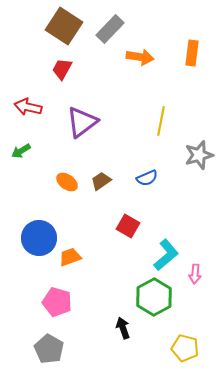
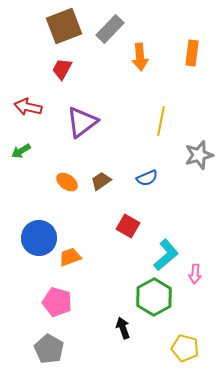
brown square: rotated 36 degrees clockwise
orange arrow: rotated 76 degrees clockwise
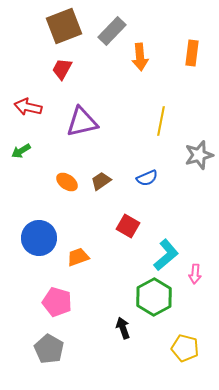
gray rectangle: moved 2 px right, 2 px down
purple triangle: rotated 24 degrees clockwise
orange trapezoid: moved 8 px right
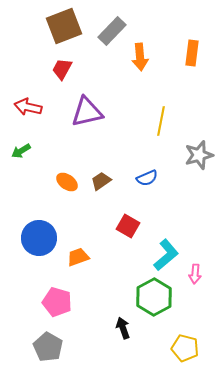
purple triangle: moved 5 px right, 10 px up
gray pentagon: moved 1 px left, 2 px up
